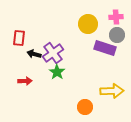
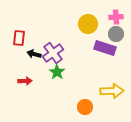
gray circle: moved 1 px left, 1 px up
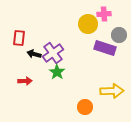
pink cross: moved 12 px left, 3 px up
gray circle: moved 3 px right, 1 px down
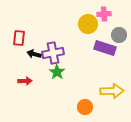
purple cross: rotated 25 degrees clockwise
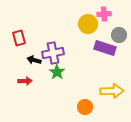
red rectangle: rotated 21 degrees counterclockwise
black arrow: moved 6 px down
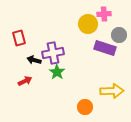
red arrow: rotated 24 degrees counterclockwise
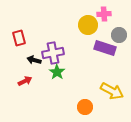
yellow circle: moved 1 px down
yellow arrow: rotated 30 degrees clockwise
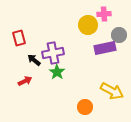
purple rectangle: rotated 30 degrees counterclockwise
black arrow: rotated 24 degrees clockwise
